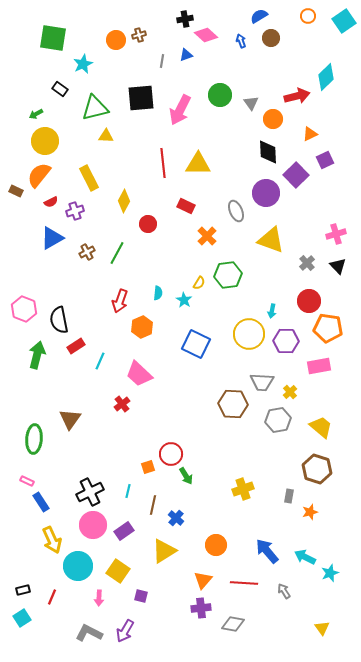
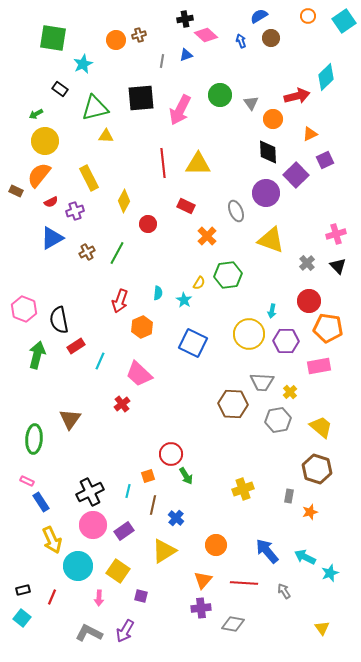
blue square at (196, 344): moved 3 px left, 1 px up
orange square at (148, 467): moved 9 px down
cyan square at (22, 618): rotated 18 degrees counterclockwise
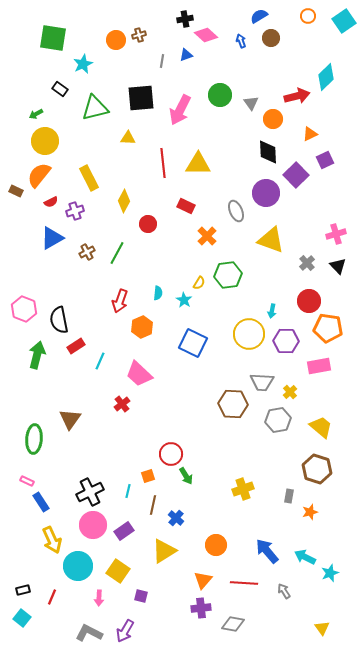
yellow triangle at (106, 136): moved 22 px right, 2 px down
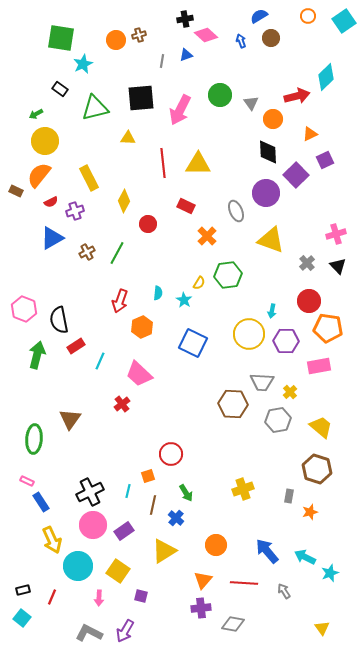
green square at (53, 38): moved 8 px right
green arrow at (186, 476): moved 17 px down
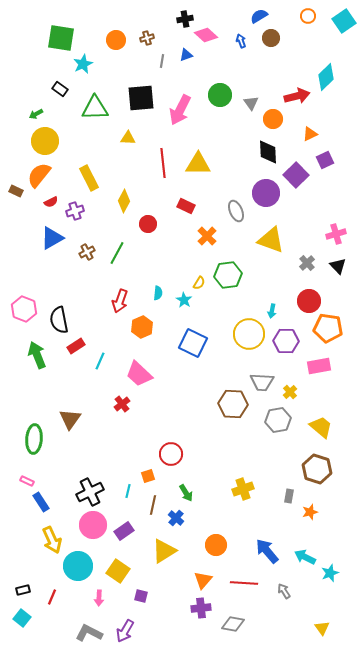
brown cross at (139, 35): moved 8 px right, 3 px down
green triangle at (95, 108): rotated 12 degrees clockwise
green arrow at (37, 355): rotated 36 degrees counterclockwise
